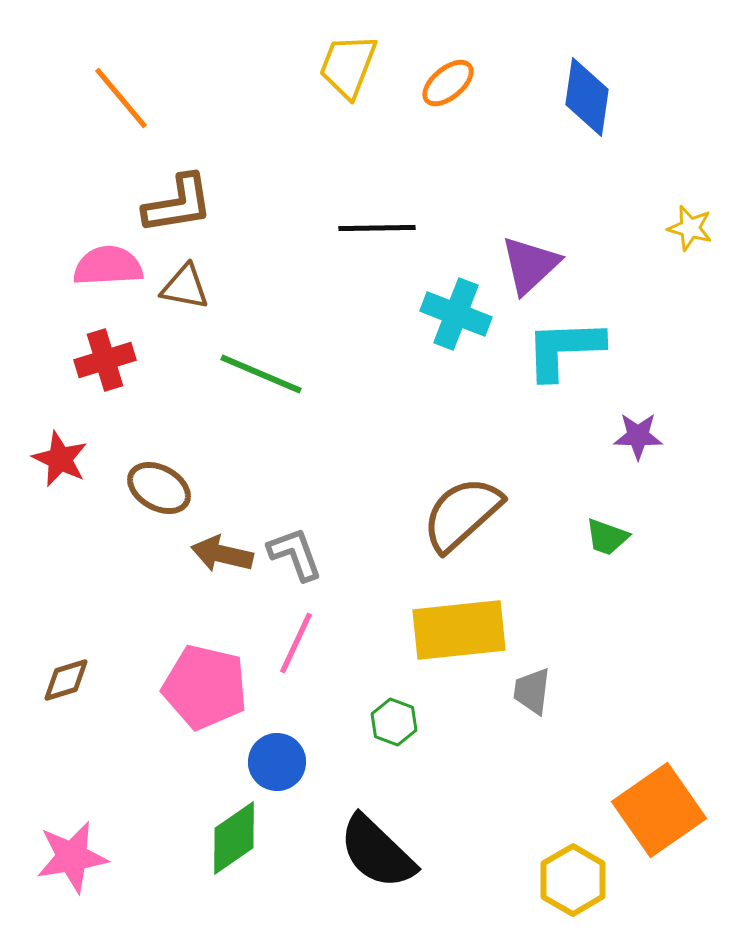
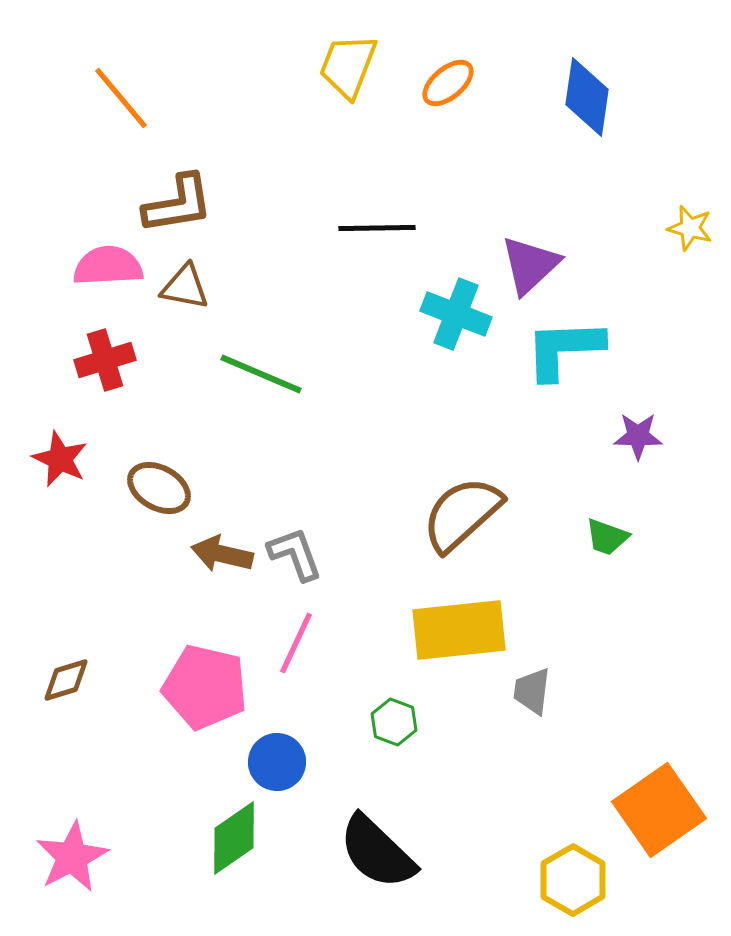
pink star: rotated 18 degrees counterclockwise
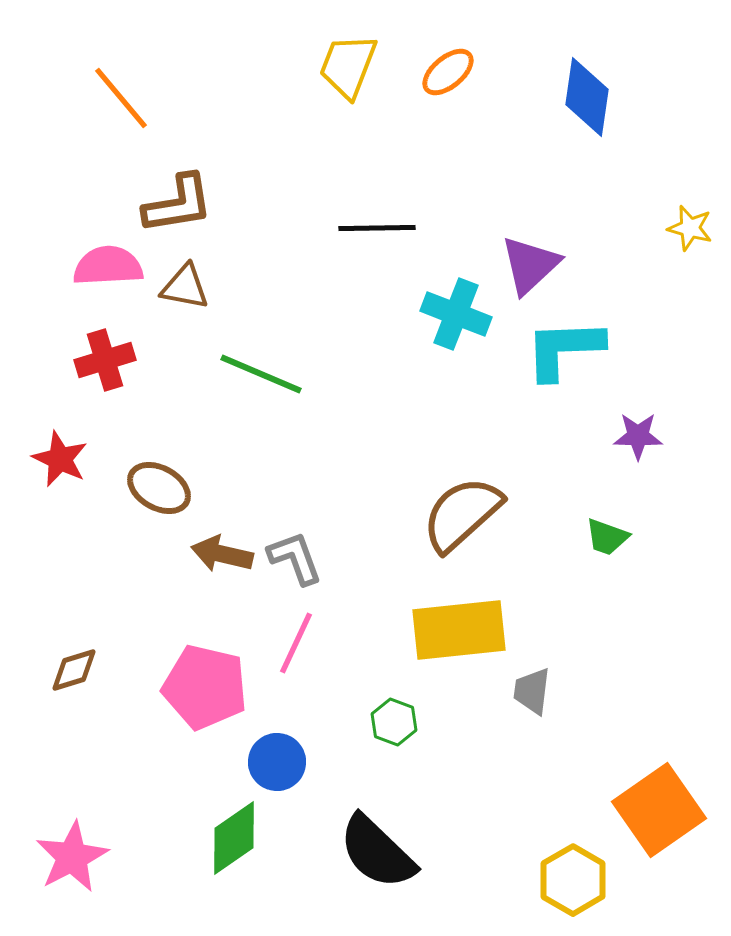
orange ellipse: moved 11 px up
gray L-shape: moved 4 px down
brown diamond: moved 8 px right, 10 px up
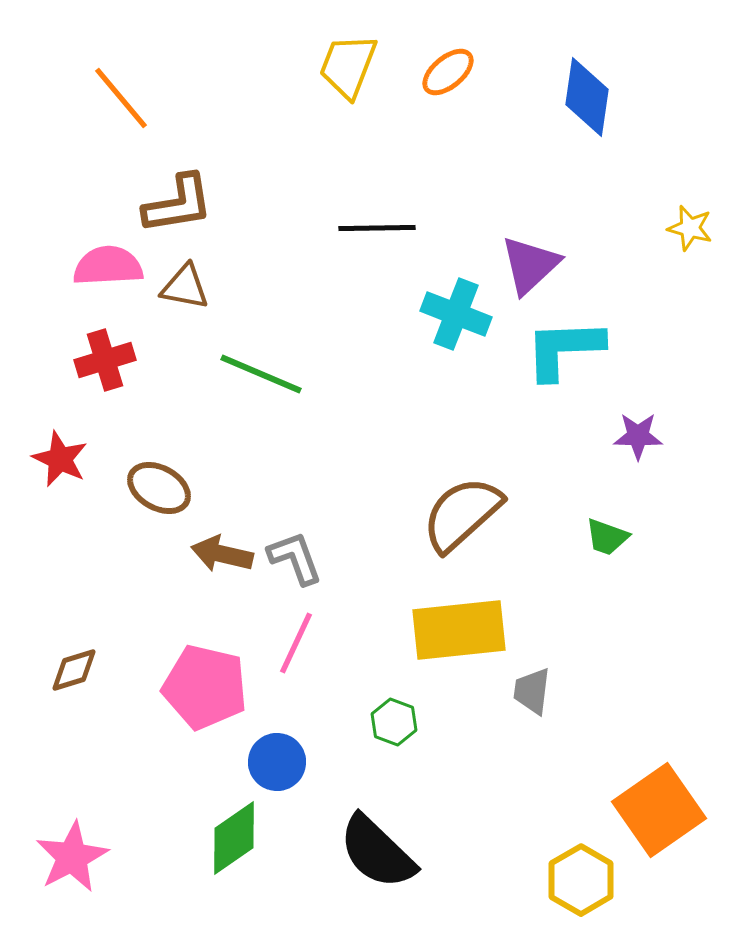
yellow hexagon: moved 8 px right
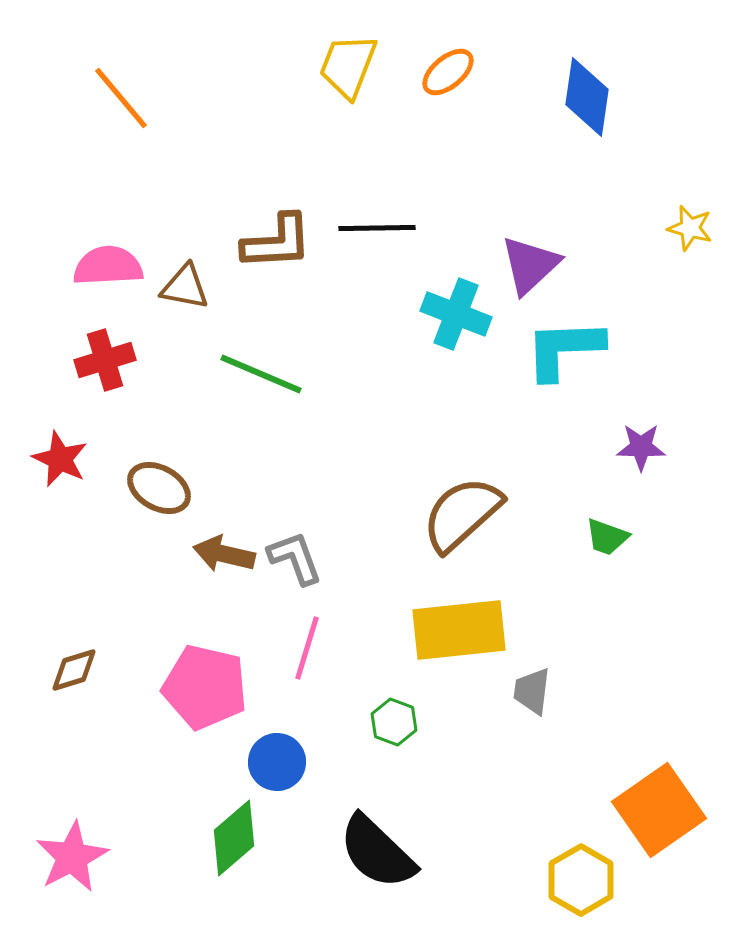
brown L-shape: moved 99 px right, 38 px down; rotated 6 degrees clockwise
purple star: moved 3 px right, 11 px down
brown arrow: moved 2 px right
pink line: moved 11 px right, 5 px down; rotated 8 degrees counterclockwise
green diamond: rotated 6 degrees counterclockwise
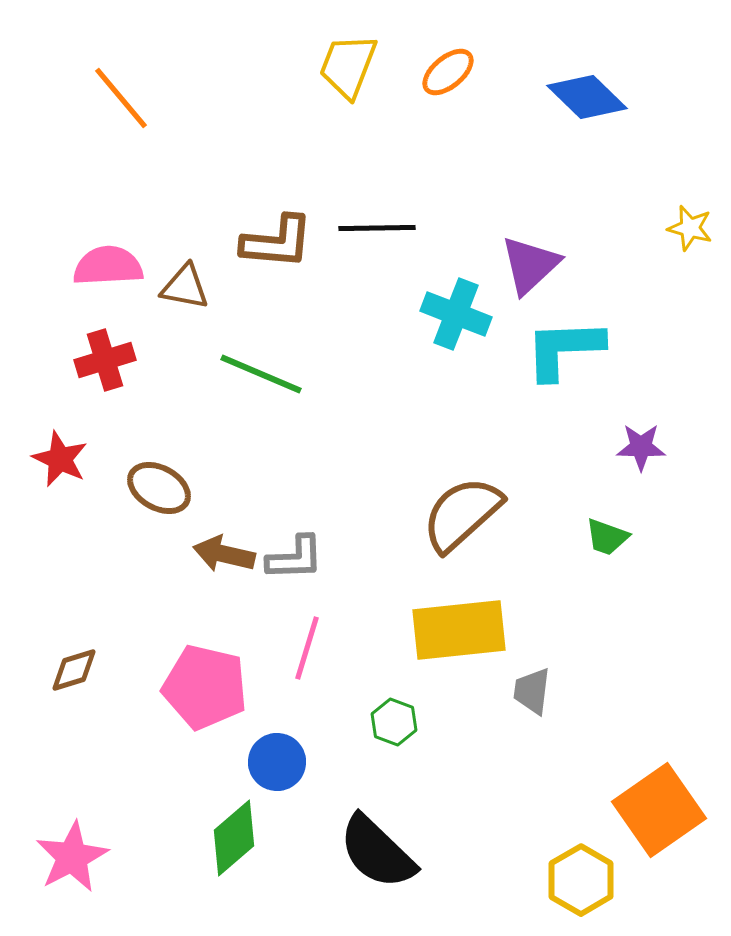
blue diamond: rotated 54 degrees counterclockwise
brown L-shape: rotated 8 degrees clockwise
gray L-shape: rotated 108 degrees clockwise
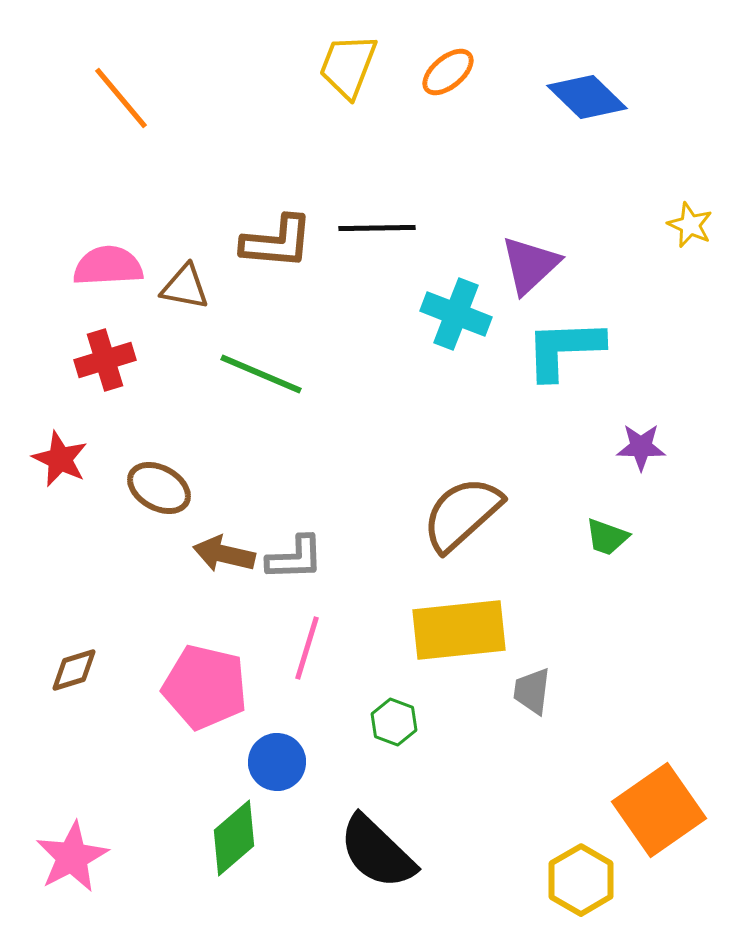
yellow star: moved 3 px up; rotated 9 degrees clockwise
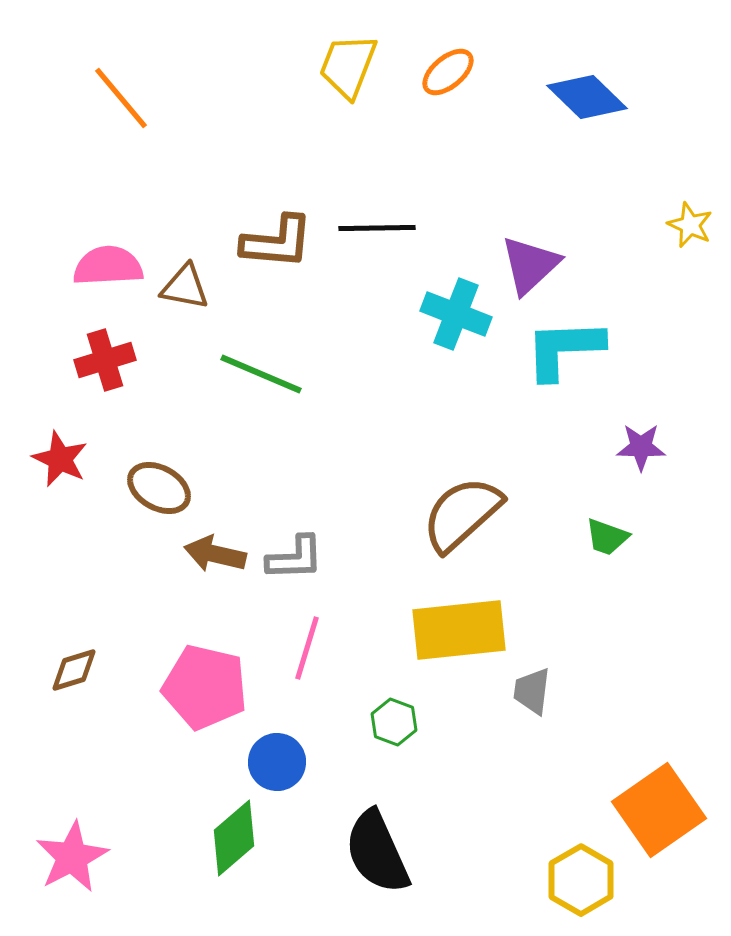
brown arrow: moved 9 px left
black semicircle: rotated 22 degrees clockwise
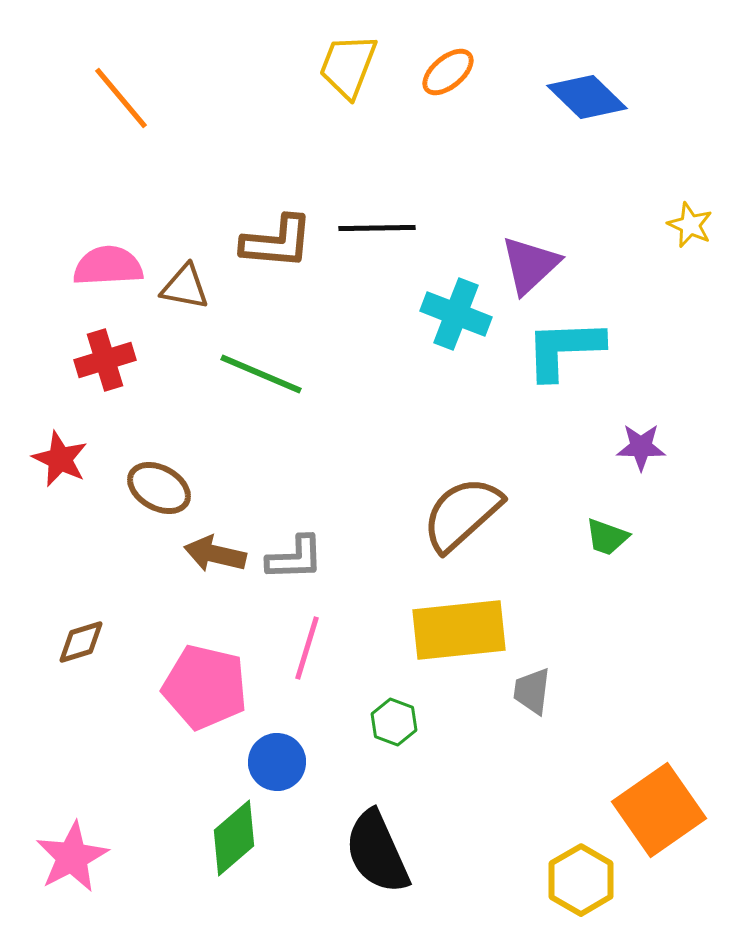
brown diamond: moved 7 px right, 28 px up
